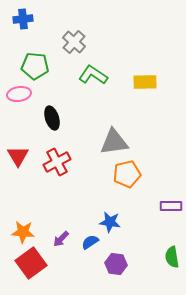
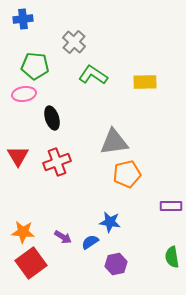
pink ellipse: moved 5 px right
red cross: rotated 8 degrees clockwise
purple arrow: moved 2 px right, 2 px up; rotated 102 degrees counterclockwise
purple hexagon: rotated 20 degrees counterclockwise
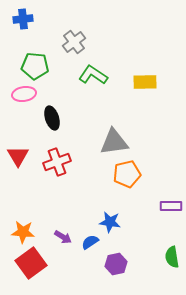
gray cross: rotated 10 degrees clockwise
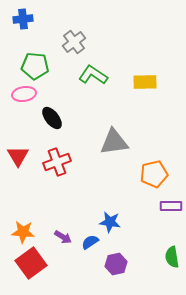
black ellipse: rotated 20 degrees counterclockwise
orange pentagon: moved 27 px right
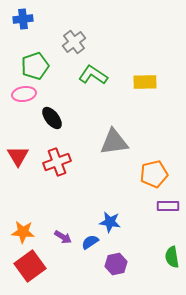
green pentagon: rotated 24 degrees counterclockwise
purple rectangle: moved 3 px left
red square: moved 1 px left, 3 px down
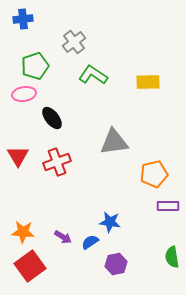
yellow rectangle: moved 3 px right
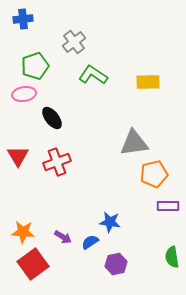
gray triangle: moved 20 px right, 1 px down
red square: moved 3 px right, 2 px up
